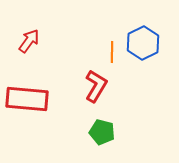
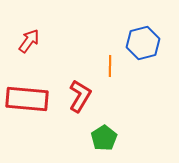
blue hexagon: rotated 12 degrees clockwise
orange line: moved 2 px left, 14 px down
red L-shape: moved 16 px left, 10 px down
green pentagon: moved 2 px right, 6 px down; rotated 25 degrees clockwise
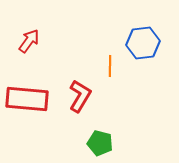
blue hexagon: rotated 8 degrees clockwise
green pentagon: moved 4 px left, 5 px down; rotated 25 degrees counterclockwise
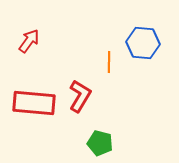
blue hexagon: rotated 12 degrees clockwise
orange line: moved 1 px left, 4 px up
red rectangle: moved 7 px right, 4 px down
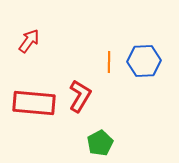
blue hexagon: moved 1 px right, 18 px down; rotated 8 degrees counterclockwise
green pentagon: rotated 30 degrees clockwise
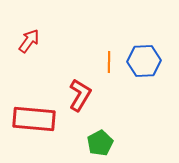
red L-shape: moved 1 px up
red rectangle: moved 16 px down
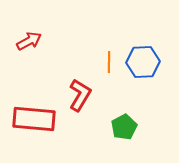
red arrow: rotated 25 degrees clockwise
blue hexagon: moved 1 px left, 1 px down
green pentagon: moved 24 px right, 16 px up
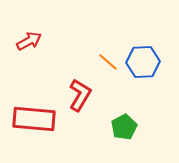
orange line: moved 1 px left; rotated 50 degrees counterclockwise
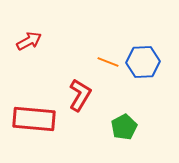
orange line: rotated 20 degrees counterclockwise
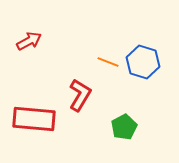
blue hexagon: rotated 20 degrees clockwise
